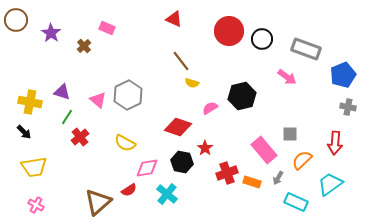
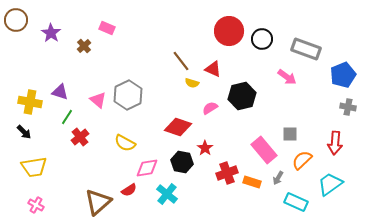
red triangle at (174, 19): moved 39 px right, 50 px down
purple triangle at (62, 92): moved 2 px left
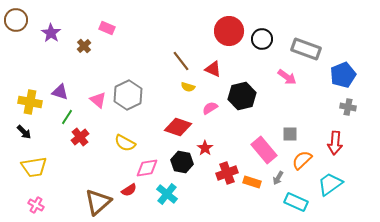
yellow semicircle at (192, 83): moved 4 px left, 4 px down
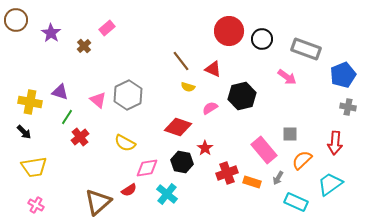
pink rectangle at (107, 28): rotated 63 degrees counterclockwise
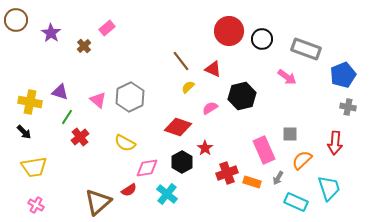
yellow semicircle at (188, 87): rotated 120 degrees clockwise
gray hexagon at (128, 95): moved 2 px right, 2 px down
pink rectangle at (264, 150): rotated 16 degrees clockwise
black hexagon at (182, 162): rotated 20 degrees clockwise
cyan trapezoid at (330, 184): moved 1 px left, 4 px down; rotated 108 degrees clockwise
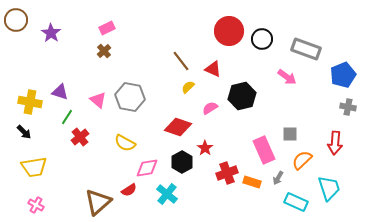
pink rectangle at (107, 28): rotated 14 degrees clockwise
brown cross at (84, 46): moved 20 px right, 5 px down
gray hexagon at (130, 97): rotated 24 degrees counterclockwise
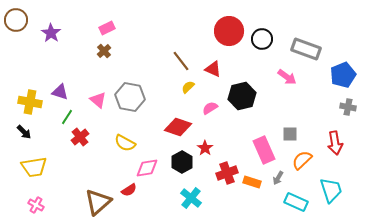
red arrow at (335, 143): rotated 15 degrees counterclockwise
cyan trapezoid at (329, 188): moved 2 px right, 2 px down
cyan cross at (167, 194): moved 24 px right, 4 px down
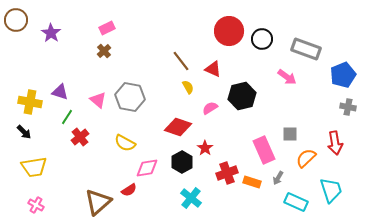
yellow semicircle at (188, 87): rotated 104 degrees clockwise
orange semicircle at (302, 160): moved 4 px right, 2 px up
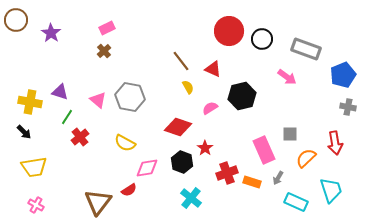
black hexagon at (182, 162): rotated 10 degrees counterclockwise
brown triangle at (98, 202): rotated 12 degrees counterclockwise
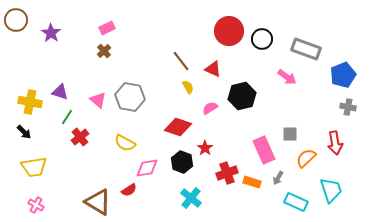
brown triangle at (98, 202): rotated 36 degrees counterclockwise
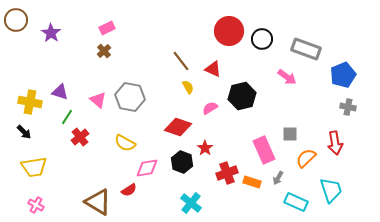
cyan cross at (191, 198): moved 5 px down
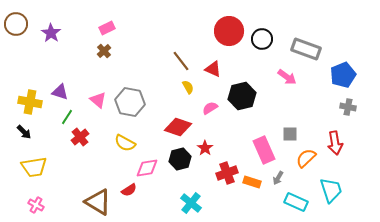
brown circle at (16, 20): moved 4 px down
gray hexagon at (130, 97): moved 5 px down
black hexagon at (182, 162): moved 2 px left, 3 px up; rotated 25 degrees clockwise
